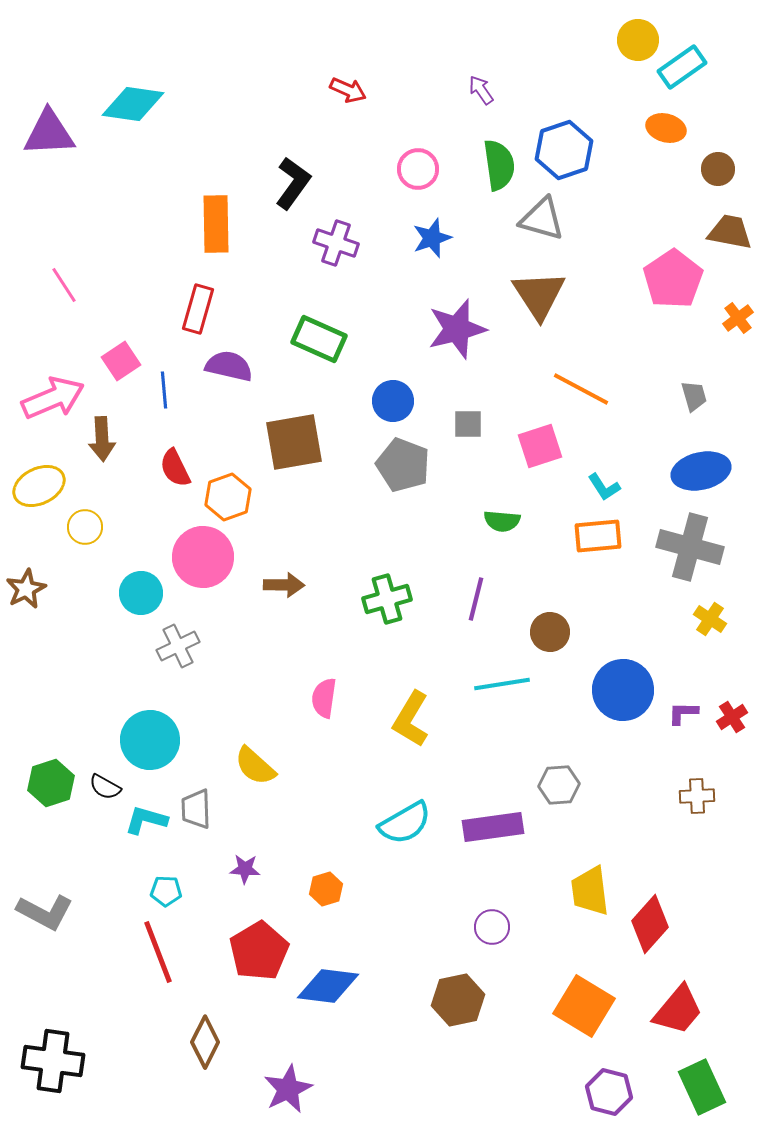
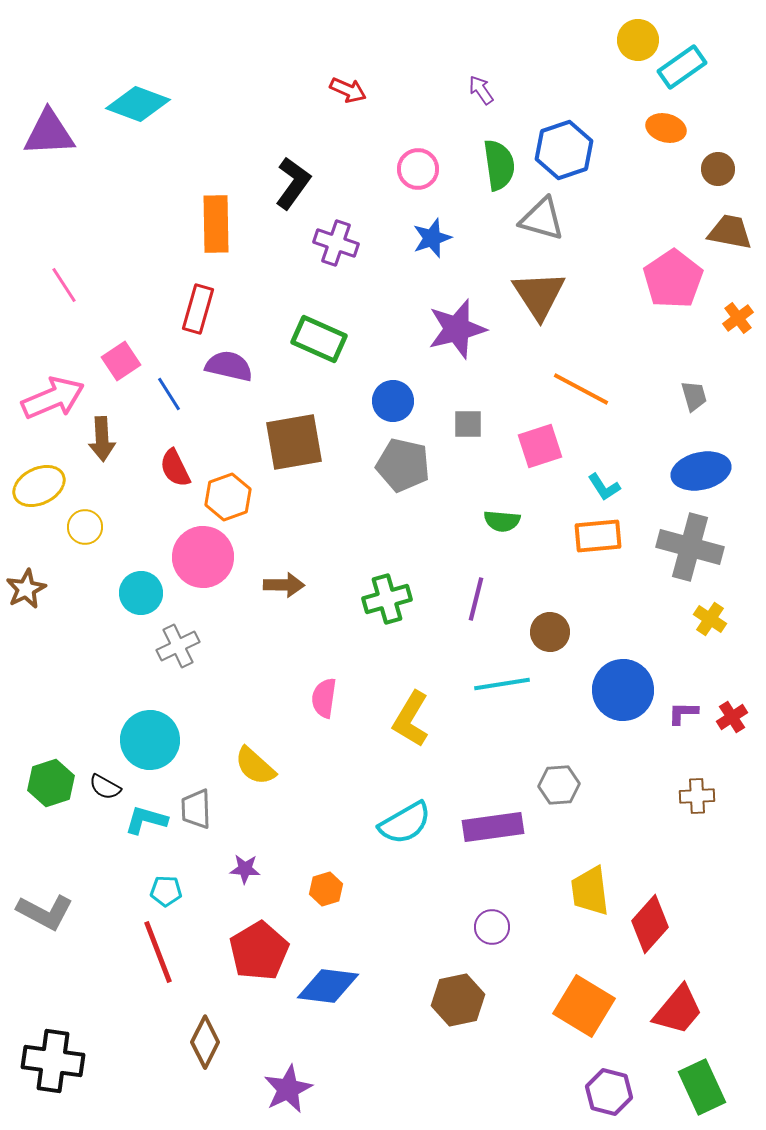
cyan diamond at (133, 104): moved 5 px right; rotated 12 degrees clockwise
blue line at (164, 390): moved 5 px right, 4 px down; rotated 27 degrees counterclockwise
gray pentagon at (403, 465): rotated 8 degrees counterclockwise
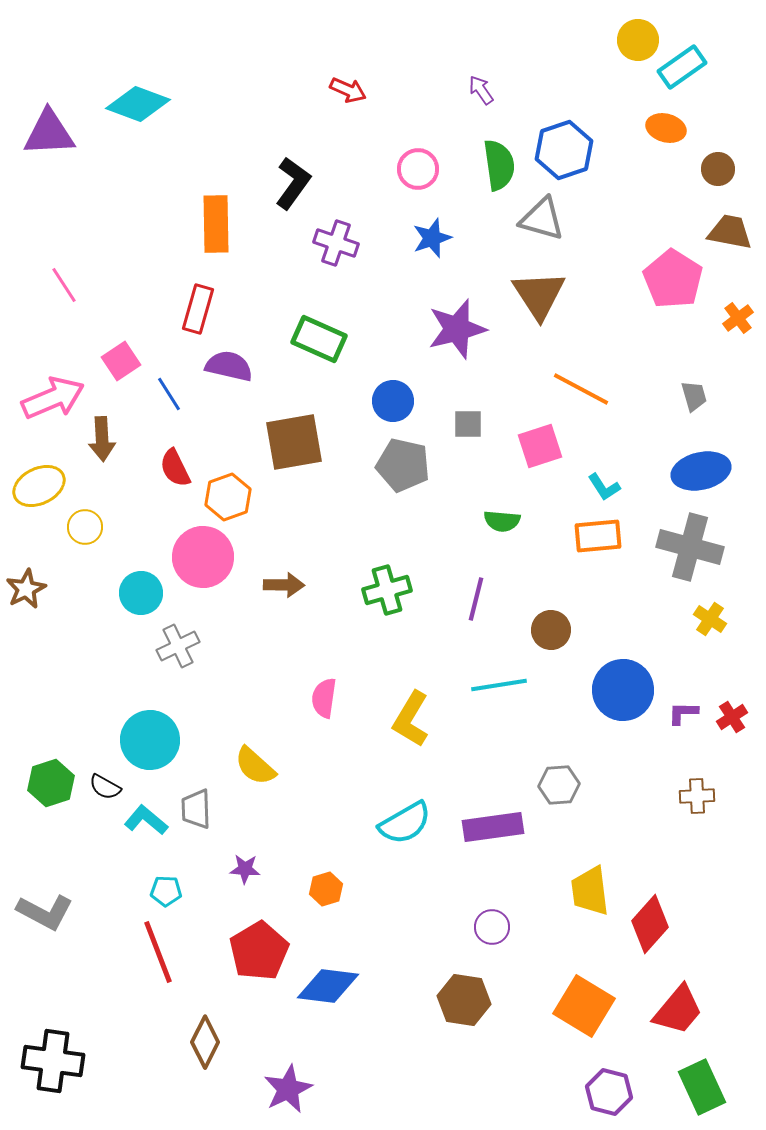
pink pentagon at (673, 279): rotated 6 degrees counterclockwise
green cross at (387, 599): moved 9 px up
brown circle at (550, 632): moved 1 px right, 2 px up
cyan line at (502, 684): moved 3 px left, 1 px down
cyan L-shape at (146, 820): rotated 24 degrees clockwise
brown hexagon at (458, 1000): moved 6 px right; rotated 21 degrees clockwise
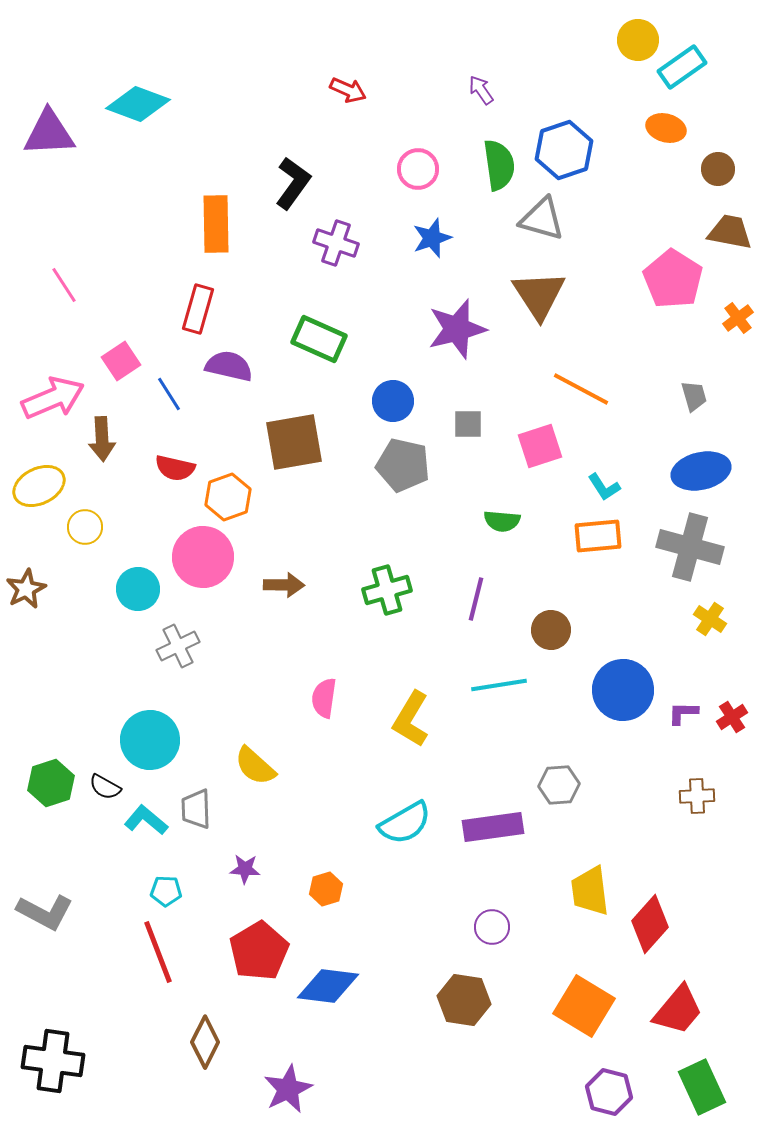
red semicircle at (175, 468): rotated 51 degrees counterclockwise
cyan circle at (141, 593): moved 3 px left, 4 px up
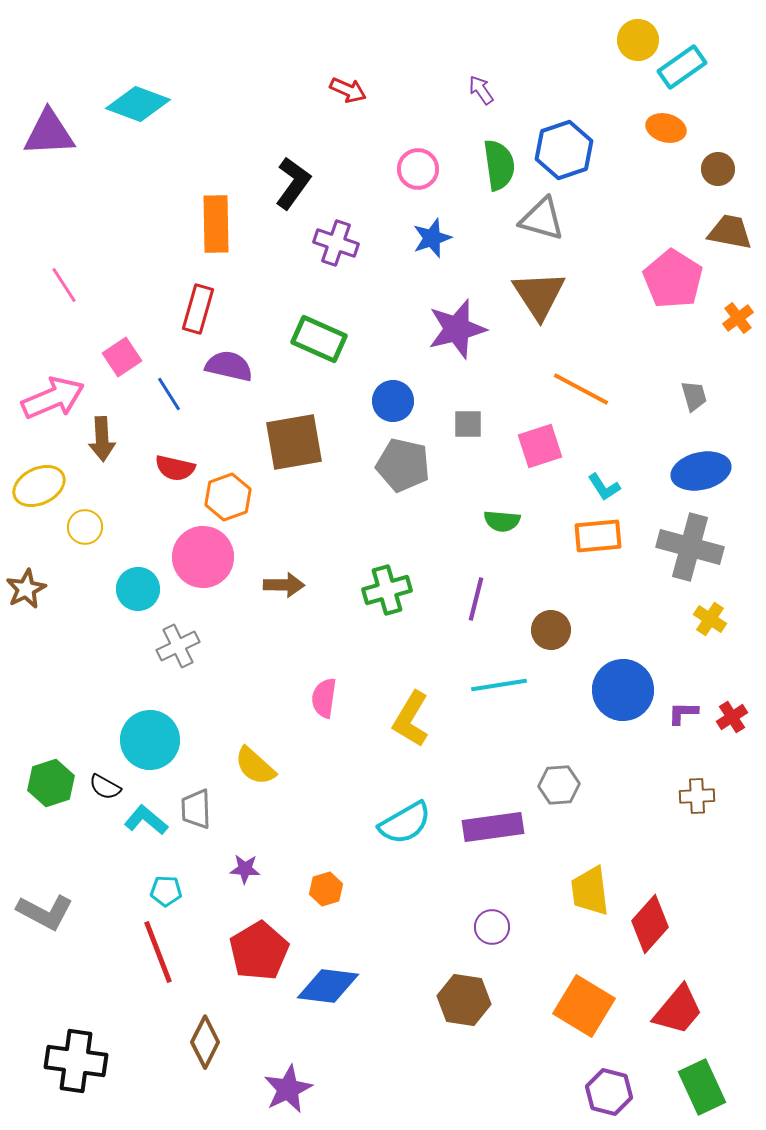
pink square at (121, 361): moved 1 px right, 4 px up
black cross at (53, 1061): moved 23 px right
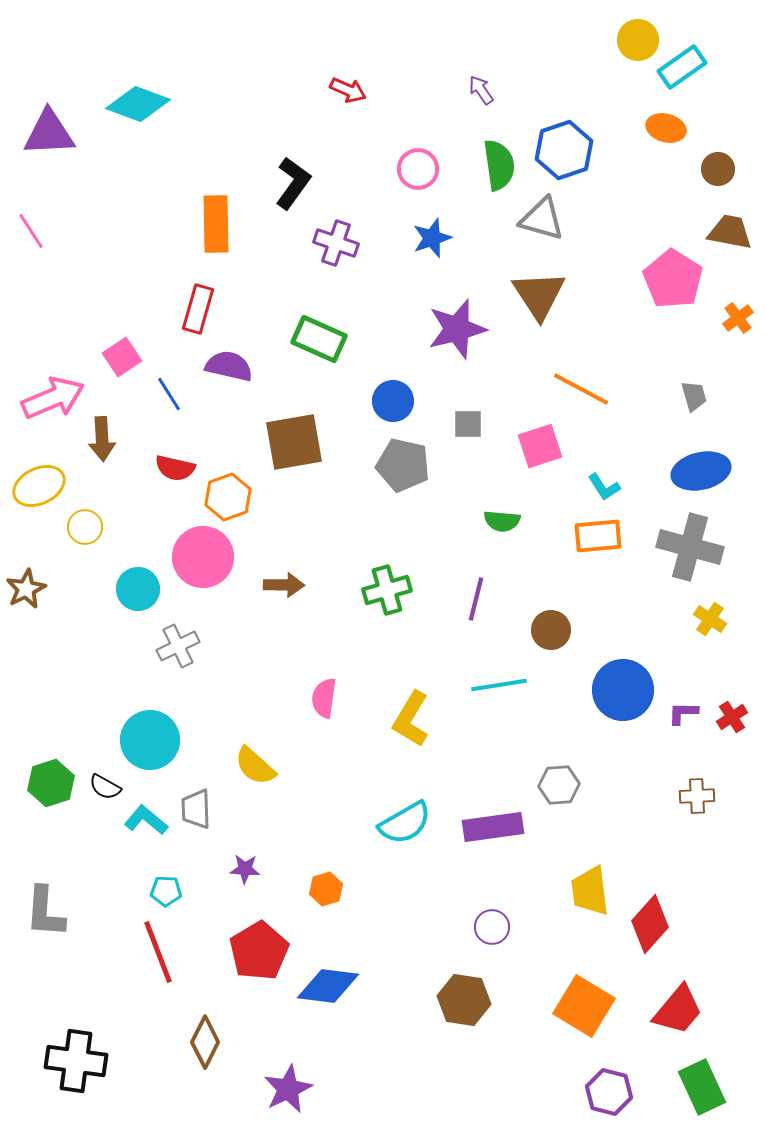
pink line at (64, 285): moved 33 px left, 54 px up
gray L-shape at (45, 912): rotated 66 degrees clockwise
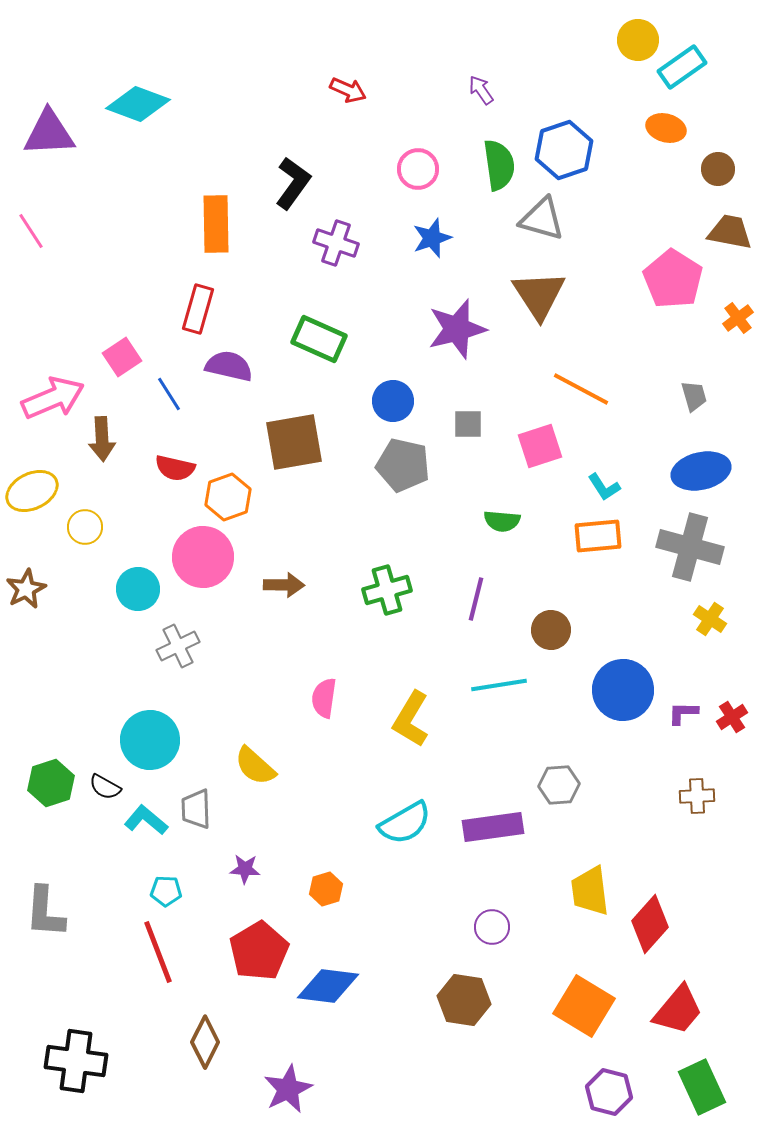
yellow ellipse at (39, 486): moved 7 px left, 5 px down
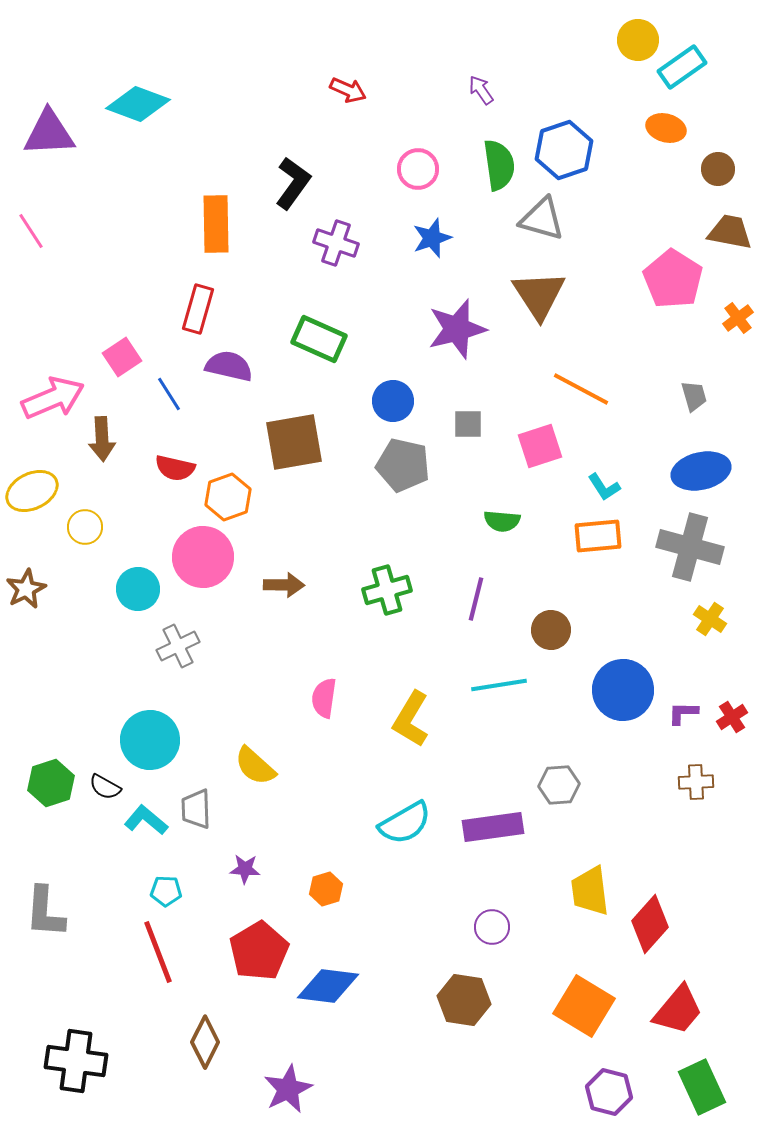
brown cross at (697, 796): moved 1 px left, 14 px up
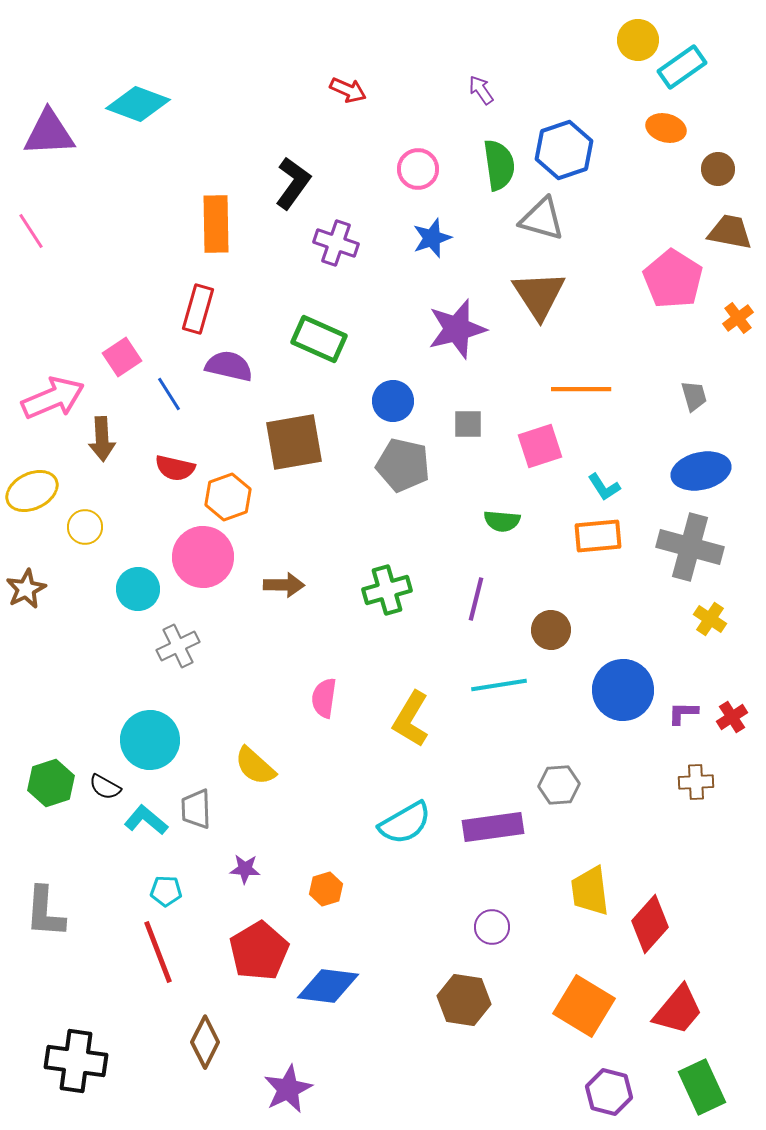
orange line at (581, 389): rotated 28 degrees counterclockwise
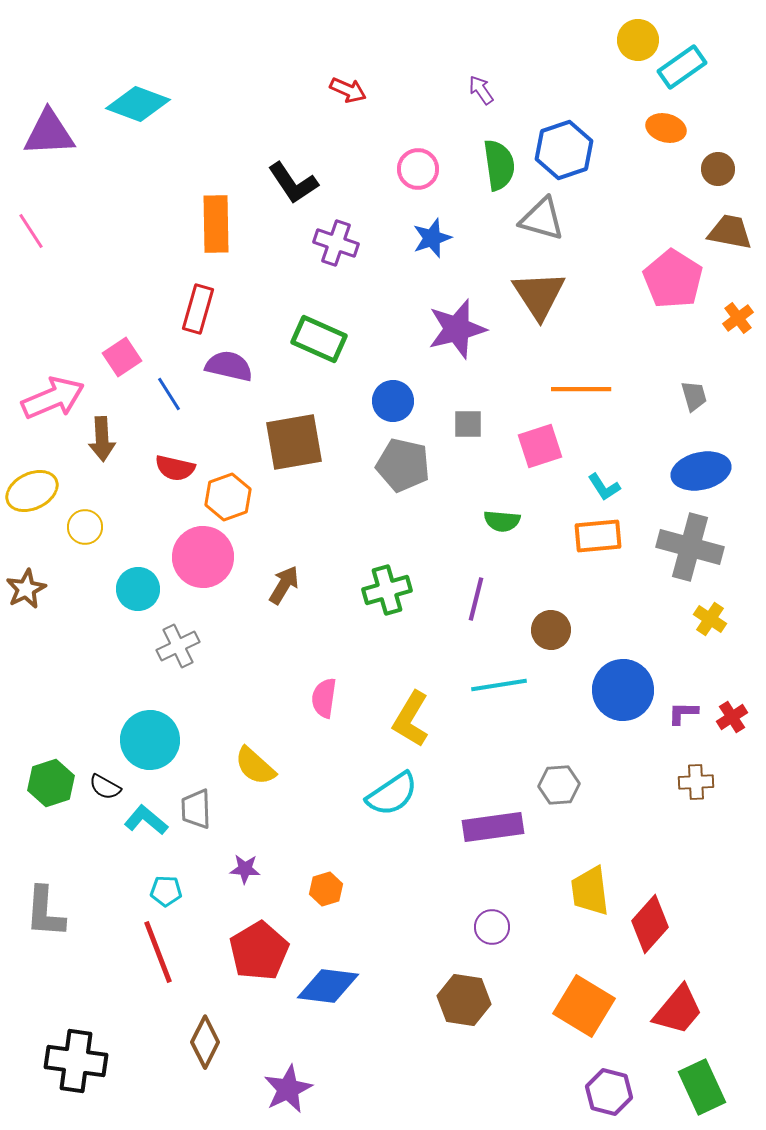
black L-shape at (293, 183): rotated 110 degrees clockwise
brown arrow at (284, 585): rotated 60 degrees counterclockwise
cyan semicircle at (405, 823): moved 13 px left, 29 px up; rotated 4 degrees counterclockwise
